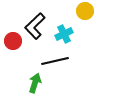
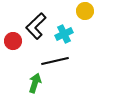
black L-shape: moved 1 px right
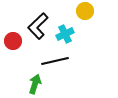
black L-shape: moved 2 px right
cyan cross: moved 1 px right
green arrow: moved 1 px down
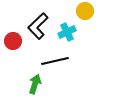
cyan cross: moved 2 px right, 2 px up
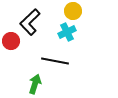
yellow circle: moved 12 px left
black L-shape: moved 8 px left, 4 px up
red circle: moved 2 px left
black line: rotated 24 degrees clockwise
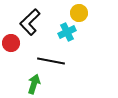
yellow circle: moved 6 px right, 2 px down
red circle: moved 2 px down
black line: moved 4 px left
green arrow: moved 1 px left
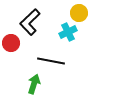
cyan cross: moved 1 px right
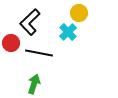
cyan cross: rotated 18 degrees counterclockwise
black line: moved 12 px left, 8 px up
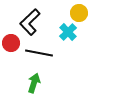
green arrow: moved 1 px up
